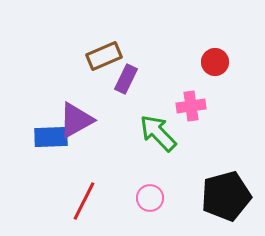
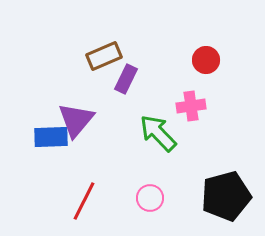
red circle: moved 9 px left, 2 px up
purple triangle: rotated 21 degrees counterclockwise
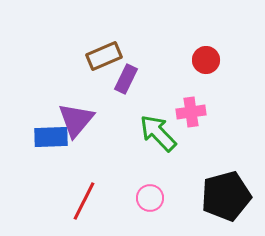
pink cross: moved 6 px down
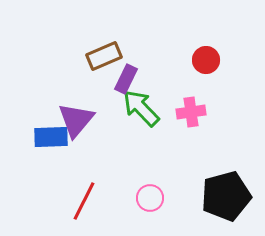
green arrow: moved 17 px left, 25 px up
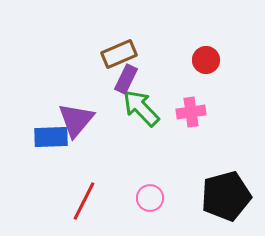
brown rectangle: moved 15 px right, 2 px up
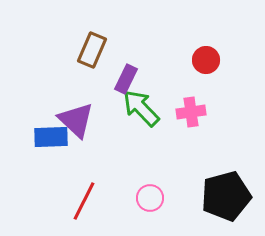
brown rectangle: moved 27 px left, 4 px up; rotated 44 degrees counterclockwise
purple triangle: rotated 27 degrees counterclockwise
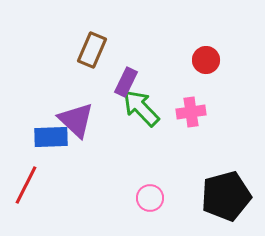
purple rectangle: moved 3 px down
red line: moved 58 px left, 16 px up
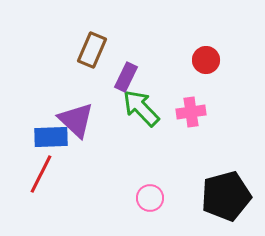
purple rectangle: moved 5 px up
red line: moved 15 px right, 11 px up
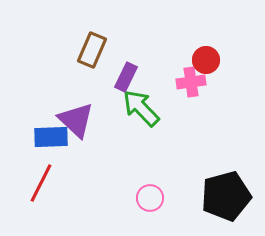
pink cross: moved 30 px up
red line: moved 9 px down
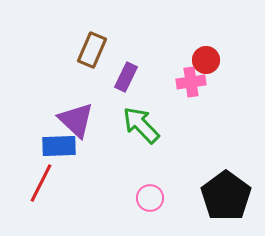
green arrow: moved 17 px down
blue rectangle: moved 8 px right, 9 px down
black pentagon: rotated 21 degrees counterclockwise
